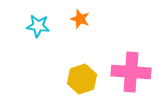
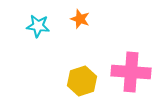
yellow hexagon: moved 2 px down
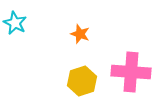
orange star: moved 15 px down
cyan star: moved 23 px left, 3 px up; rotated 20 degrees clockwise
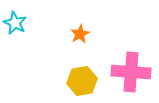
orange star: rotated 24 degrees clockwise
yellow hexagon: rotated 8 degrees clockwise
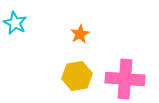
pink cross: moved 6 px left, 7 px down
yellow hexagon: moved 5 px left, 5 px up
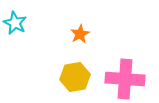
yellow hexagon: moved 2 px left, 1 px down
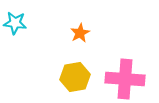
cyan star: rotated 20 degrees counterclockwise
orange star: moved 1 px up
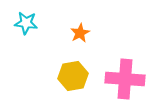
cyan star: moved 11 px right
yellow hexagon: moved 2 px left, 1 px up
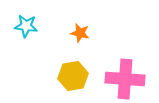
cyan star: moved 3 px down
orange star: rotated 30 degrees counterclockwise
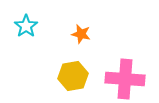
cyan star: rotated 30 degrees clockwise
orange star: moved 1 px right, 1 px down
